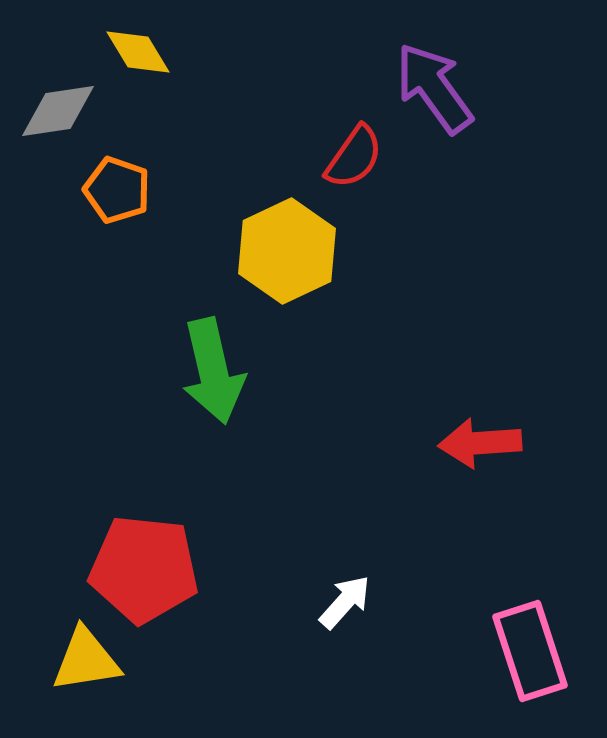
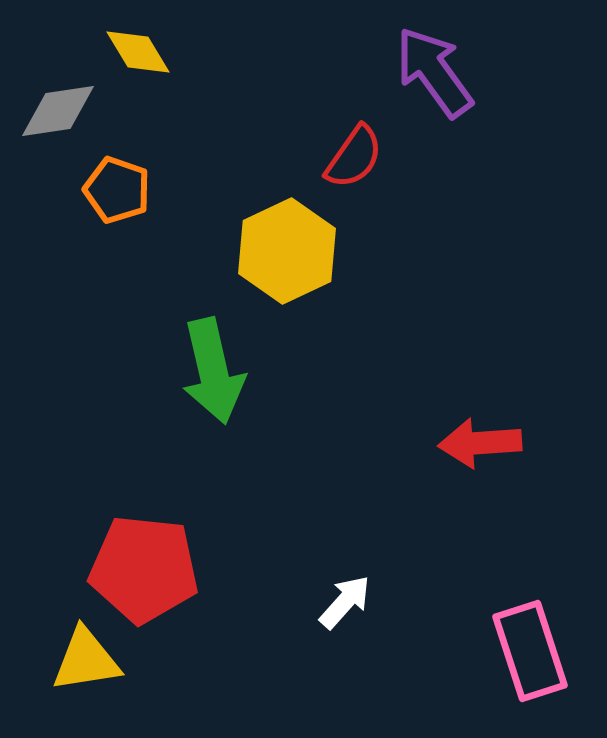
purple arrow: moved 16 px up
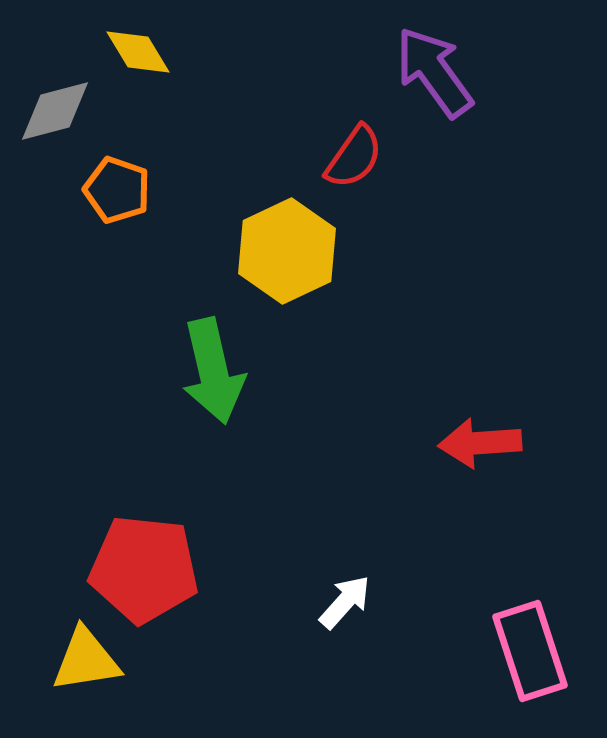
gray diamond: moved 3 px left; rotated 6 degrees counterclockwise
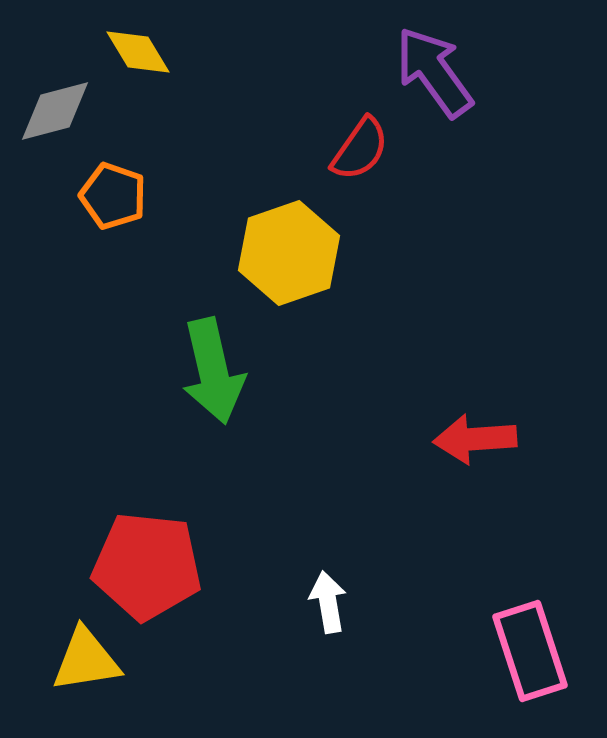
red semicircle: moved 6 px right, 8 px up
orange pentagon: moved 4 px left, 6 px down
yellow hexagon: moved 2 px right, 2 px down; rotated 6 degrees clockwise
red arrow: moved 5 px left, 4 px up
red pentagon: moved 3 px right, 3 px up
white arrow: moved 17 px left; rotated 52 degrees counterclockwise
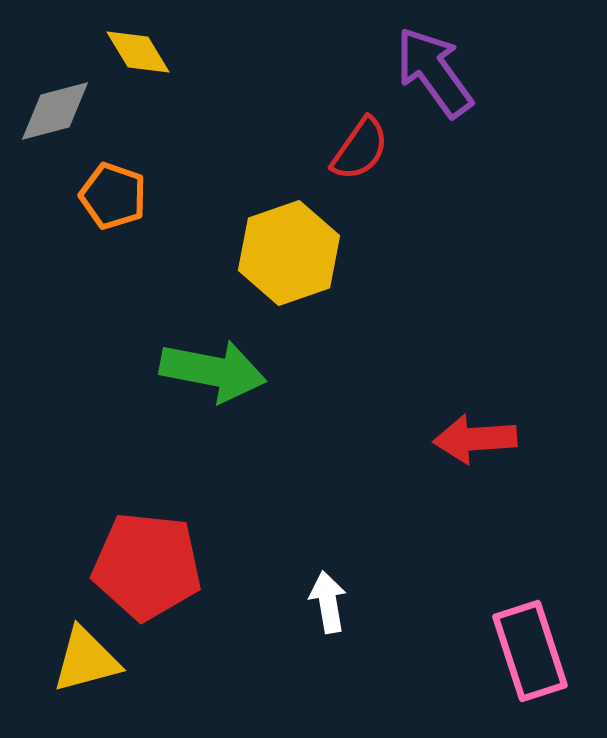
green arrow: rotated 66 degrees counterclockwise
yellow triangle: rotated 6 degrees counterclockwise
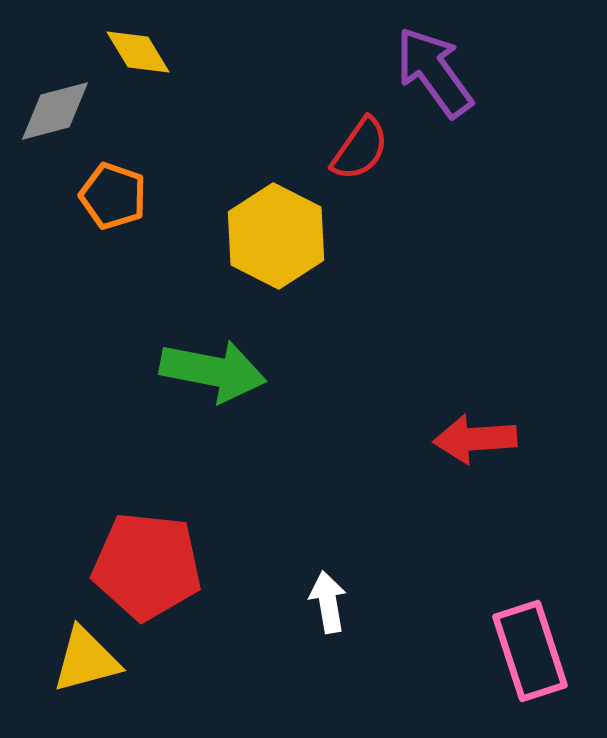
yellow hexagon: moved 13 px left, 17 px up; rotated 14 degrees counterclockwise
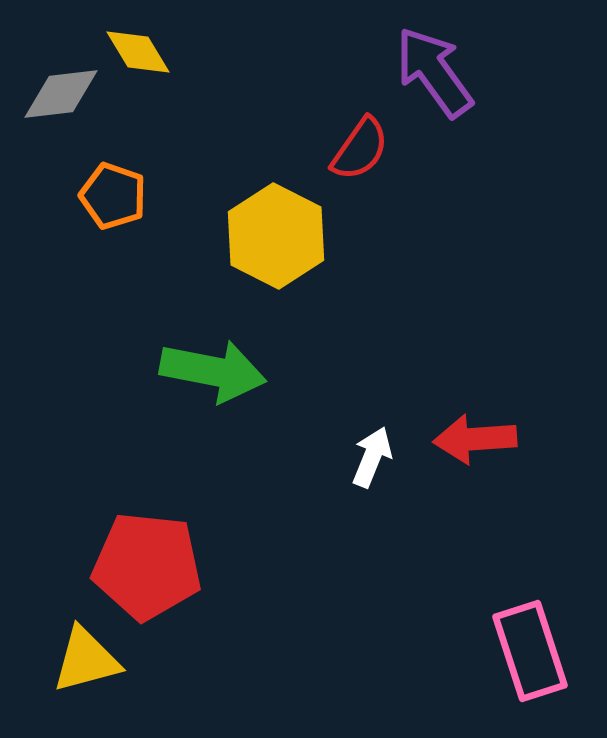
gray diamond: moved 6 px right, 17 px up; rotated 8 degrees clockwise
white arrow: moved 44 px right, 145 px up; rotated 32 degrees clockwise
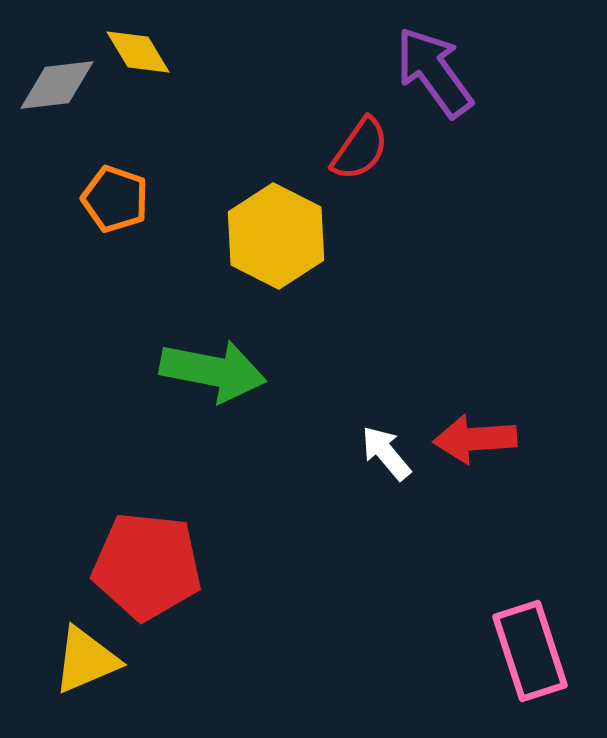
gray diamond: moved 4 px left, 9 px up
orange pentagon: moved 2 px right, 3 px down
white arrow: moved 14 px right, 4 px up; rotated 62 degrees counterclockwise
yellow triangle: rotated 8 degrees counterclockwise
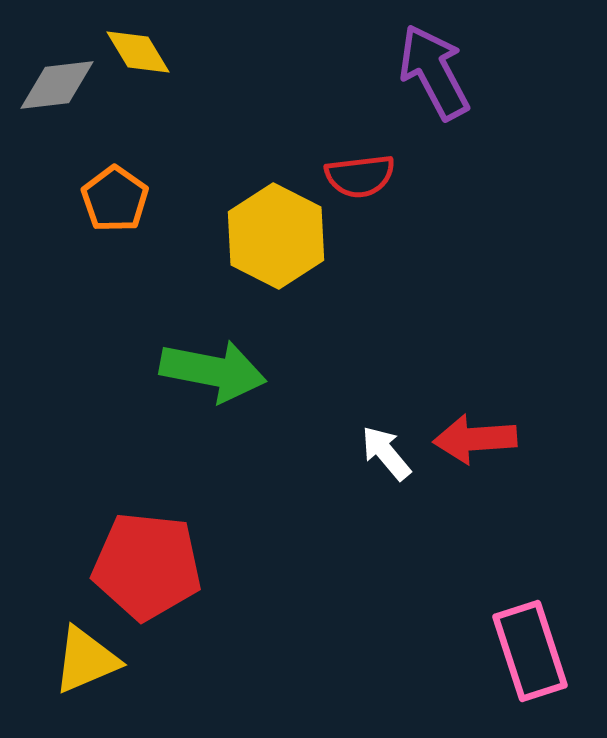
purple arrow: rotated 8 degrees clockwise
red semicircle: moved 27 px down; rotated 48 degrees clockwise
orange pentagon: rotated 16 degrees clockwise
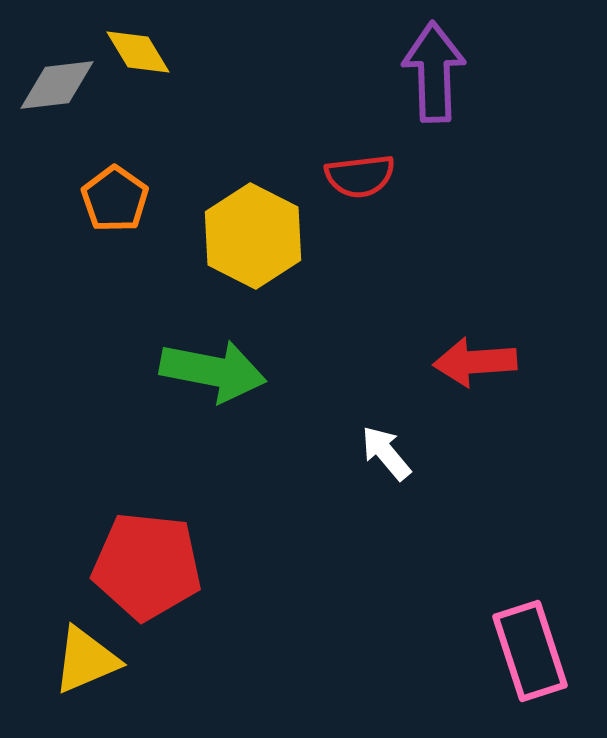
purple arrow: rotated 26 degrees clockwise
yellow hexagon: moved 23 px left
red arrow: moved 77 px up
